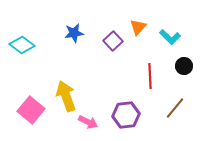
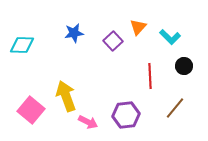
cyan diamond: rotated 35 degrees counterclockwise
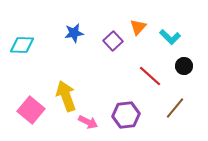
red line: rotated 45 degrees counterclockwise
